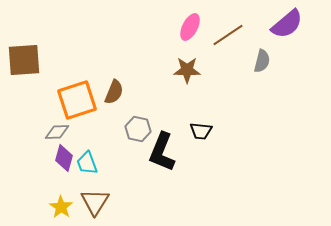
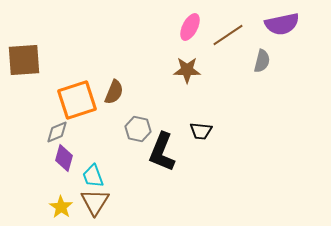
purple semicircle: moved 5 px left; rotated 28 degrees clockwise
gray diamond: rotated 20 degrees counterclockwise
cyan trapezoid: moved 6 px right, 13 px down
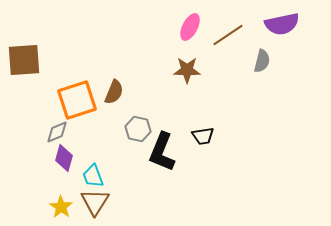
black trapezoid: moved 2 px right, 5 px down; rotated 15 degrees counterclockwise
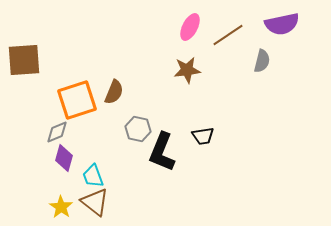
brown star: rotated 8 degrees counterclockwise
brown triangle: rotated 24 degrees counterclockwise
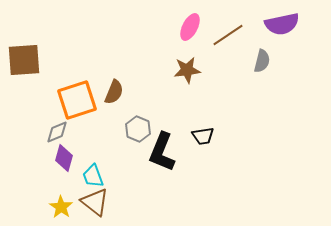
gray hexagon: rotated 10 degrees clockwise
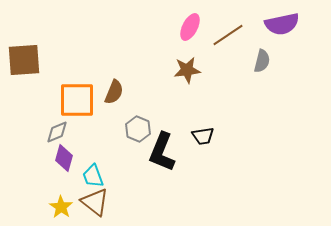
orange square: rotated 18 degrees clockwise
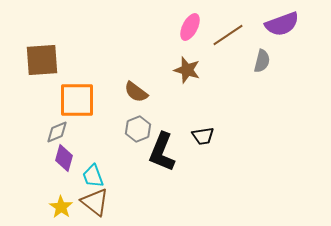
purple semicircle: rotated 8 degrees counterclockwise
brown square: moved 18 px right
brown star: rotated 24 degrees clockwise
brown semicircle: moved 22 px right; rotated 105 degrees clockwise
gray hexagon: rotated 15 degrees clockwise
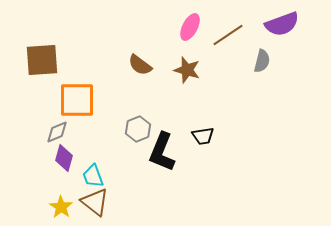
brown semicircle: moved 4 px right, 27 px up
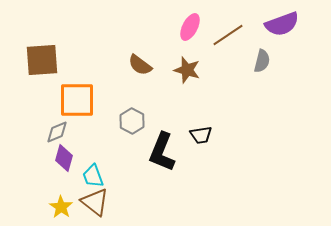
gray hexagon: moved 6 px left, 8 px up; rotated 10 degrees counterclockwise
black trapezoid: moved 2 px left, 1 px up
